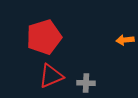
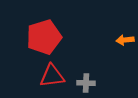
red triangle: moved 1 px right; rotated 16 degrees clockwise
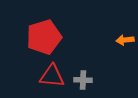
red triangle: rotated 12 degrees clockwise
gray cross: moved 3 px left, 3 px up
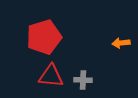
orange arrow: moved 4 px left, 3 px down
red triangle: moved 1 px left
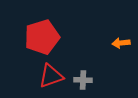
red pentagon: moved 2 px left
red triangle: rotated 24 degrees counterclockwise
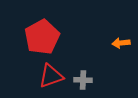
red pentagon: rotated 12 degrees counterclockwise
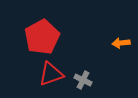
red triangle: moved 2 px up
gray cross: rotated 24 degrees clockwise
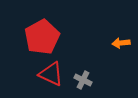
red triangle: rotated 44 degrees clockwise
